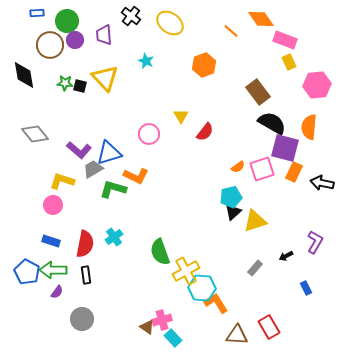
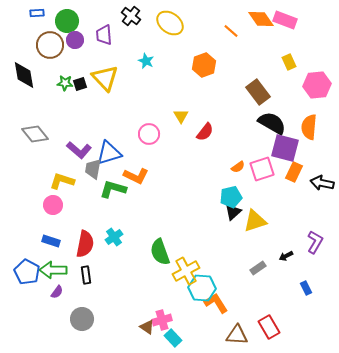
pink rectangle at (285, 40): moved 20 px up
black square at (80, 86): moved 2 px up; rotated 32 degrees counterclockwise
gray trapezoid at (93, 169): rotated 50 degrees counterclockwise
gray rectangle at (255, 268): moved 3 px right; rotated 14 degrees clockwise
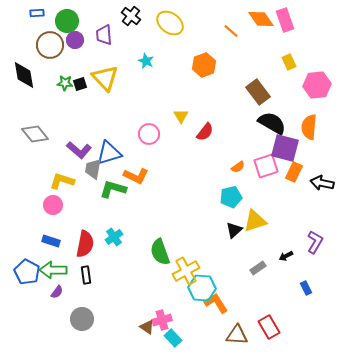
pink rectangle at (285, 20): rotated 50 degrees clockwise
pink square at (262, 169): moved 4 px right, 3 px up
black triangle at (233, 212): moved 1 px right, 18 px down
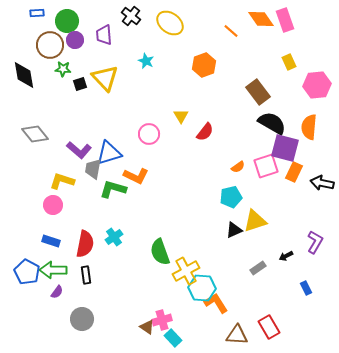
green star at (65, 83): moved 2 px left, 14 px up
black triangle at (234, 230): rotated 18 degrees clockwise
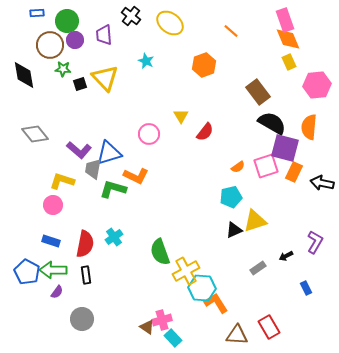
orange diamond at (261, 19): moved 27 px right, 20 px down; rotated 12 degrees clockwise
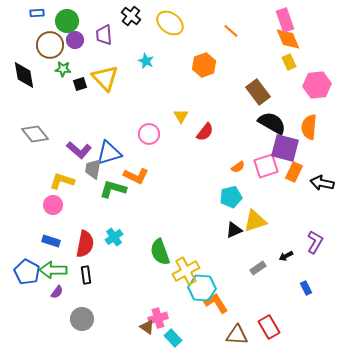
pink cross at (162, 320): moved 4 px left, 2 px up
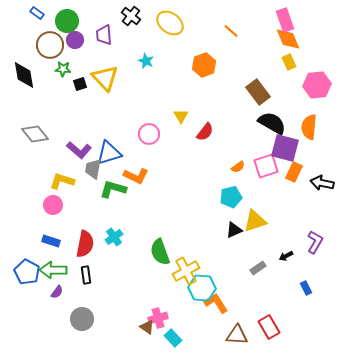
blue rectangle at (37, 13): rotated 40 degrees clockwise
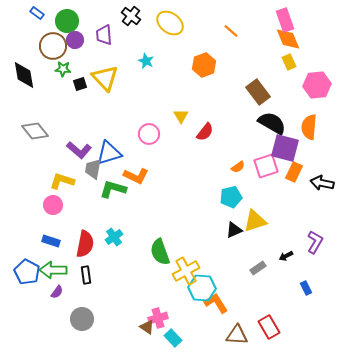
brown circle at (50, 45): moved 3 px right, 1 px down
gray diamond at (35, 134): moved 3 px up
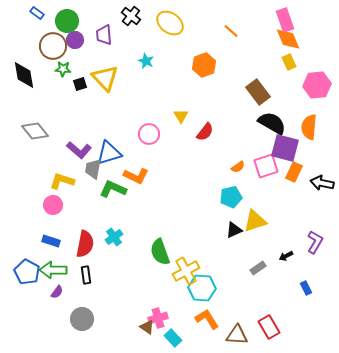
green L-shape at (113, 189): rotated 8 degrees clockwise
orange L-shape at (216, 303): moved 9 px left, 16 px down
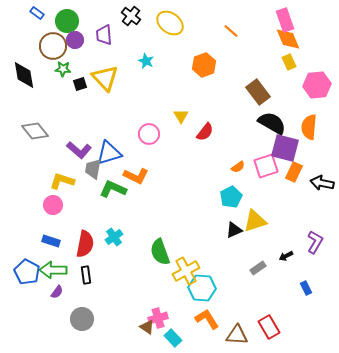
cyan pentagon at (231, 197): rotated 15 degrees counterclockwise
